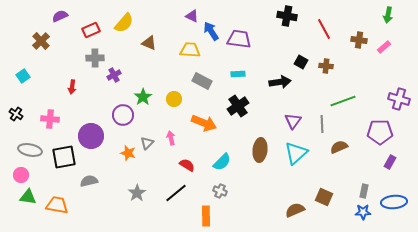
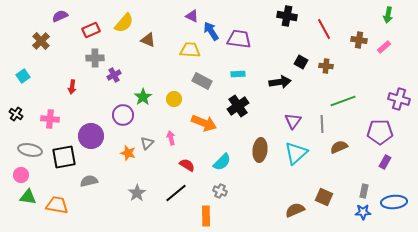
brown triangle at (149, 43): moved 1 px left, 3 px up
purple rectangle at (390, 162): moved 5 px left
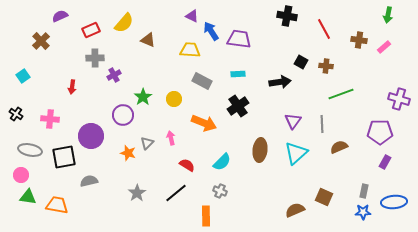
green line at (343, 101): moved 2 px left, 7 px up
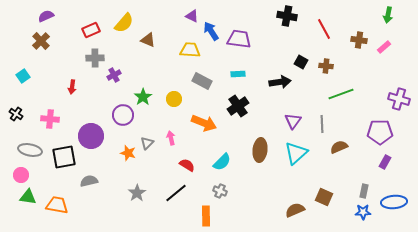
purple semicircle at (60, 16): moved 14 px left
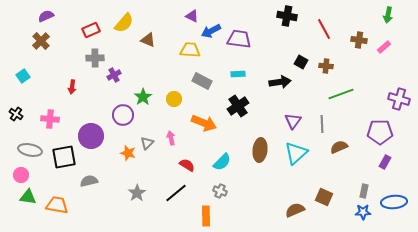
blue arrow at (211, 31): rotated 84 degrees counterclockwise
